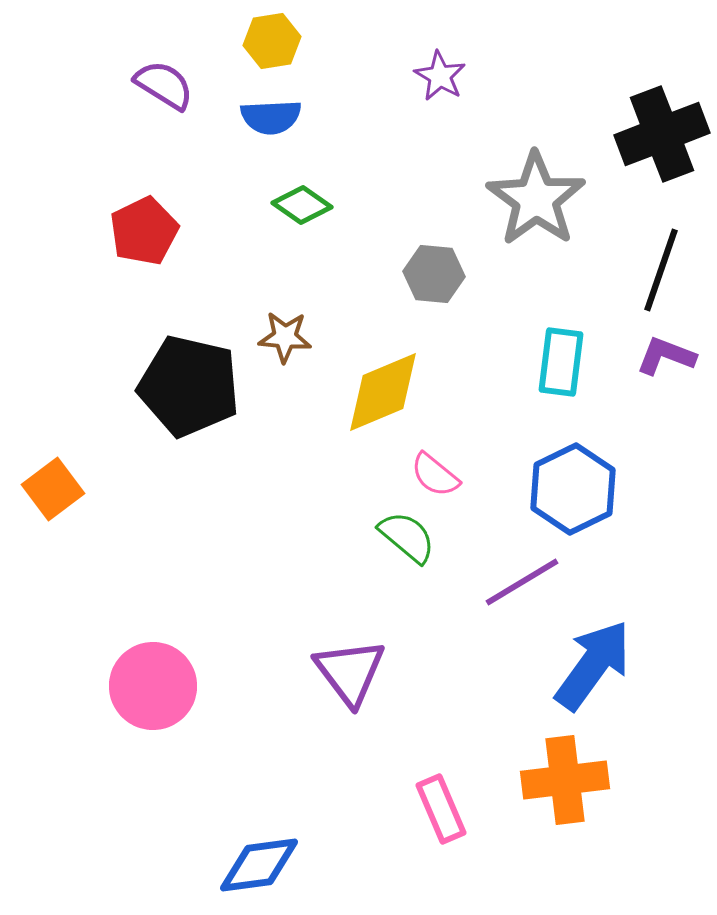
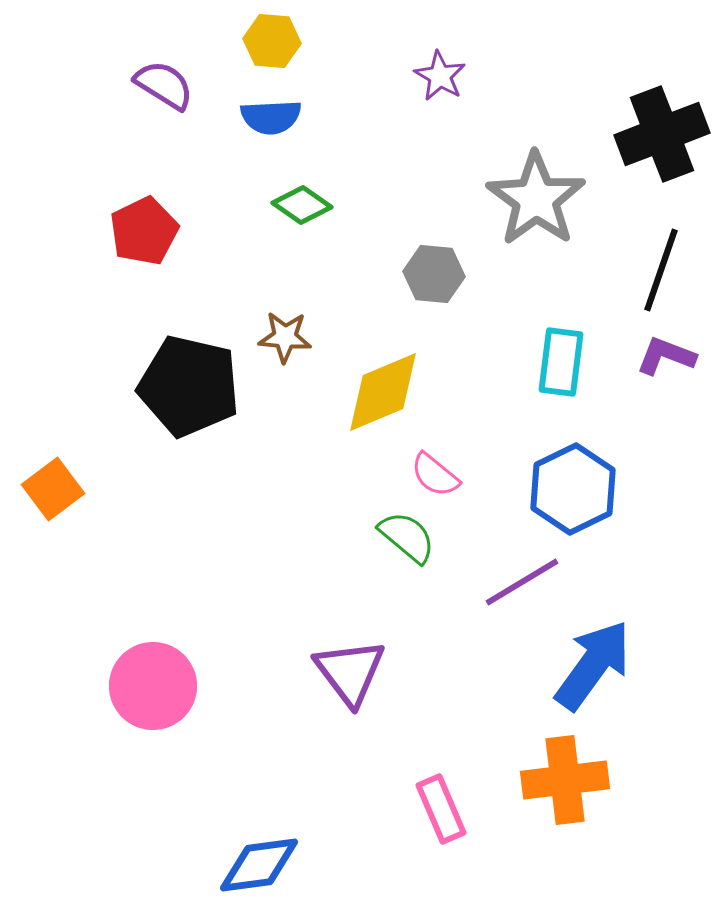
yellow hexagon: rotated 14 degrees clockwise
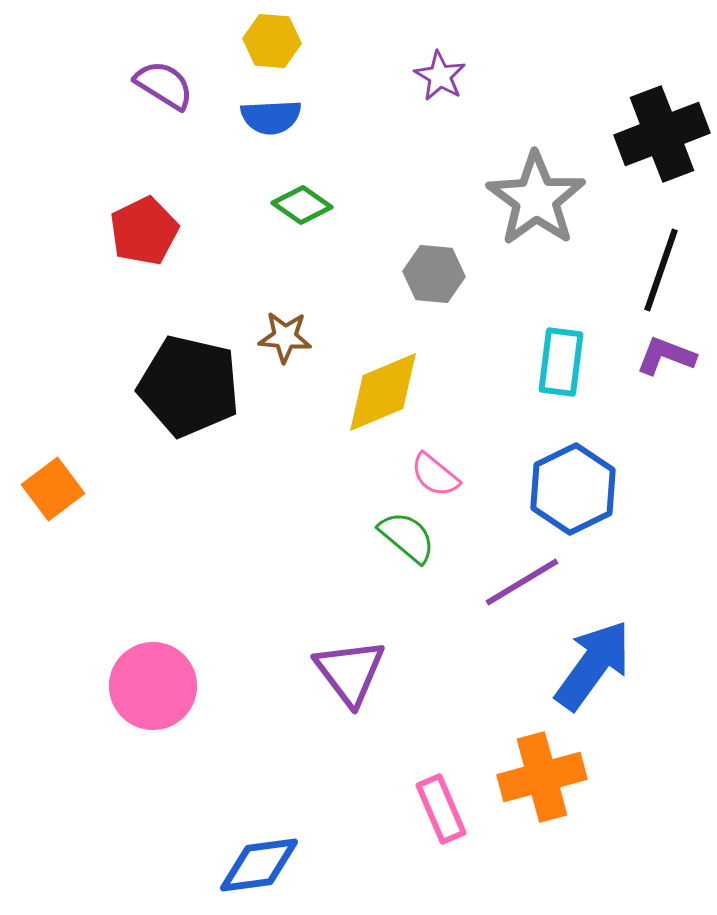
orange cross: moved 23 px left, 3 px up; rotated 8 degrees counterclockwise
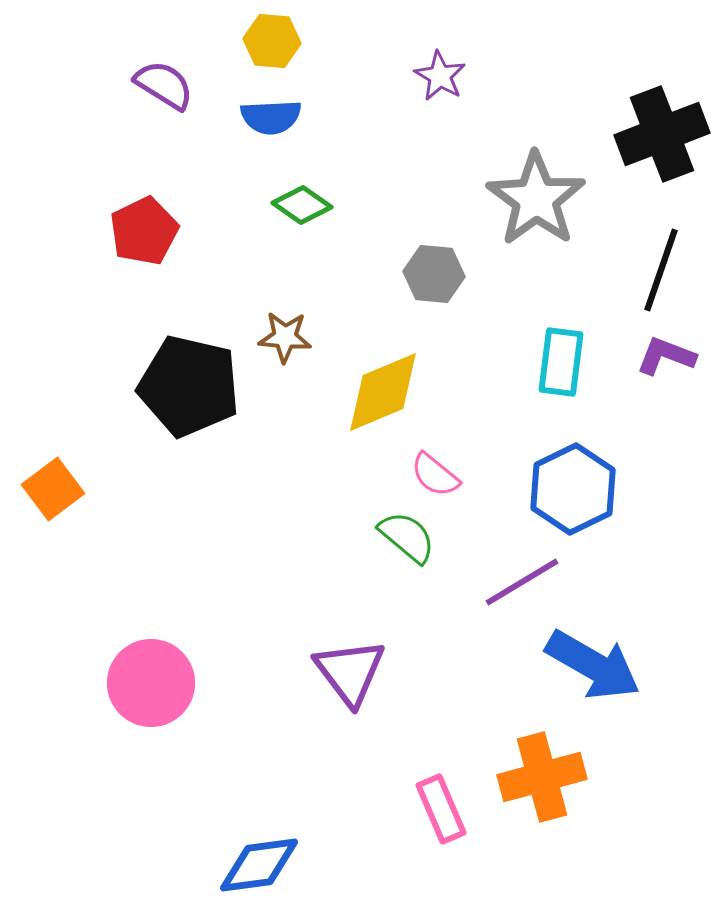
blue arrow: rotated 84 degrees clockwise
pink circle: moved 2 px left, 3 px up
